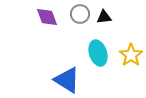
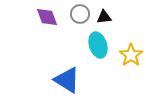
cyan ellipse: moved 8 px up
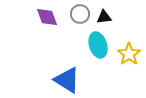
yellow star: moved 2 px left, 1 px up
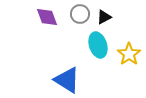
black triangle: rotated 21 degrees counterclockwise
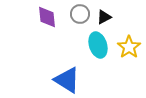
purple diamond: rotated 15 degrees clockwise
yellow star: moved 7 px up
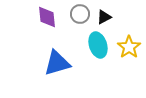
blue triangle: moved 10 px left, 17 px up; rotated 48 degrees counterclockwise
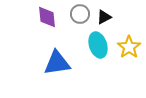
blue triangle: rotated 8 degrees clockwise
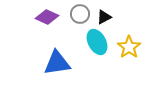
purple diamond: rotated 60 degrees counterclockwise
cyan ellipse: moved 1 px left, 3 px up; rotated 10 degrees counterclockwise
